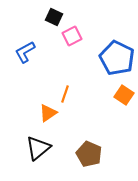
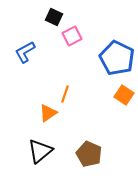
black triangle: moved 2 px right, 3 px down
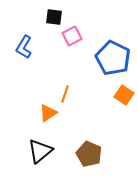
black square: rotated 18 degrees counterclockwise
blue L-shape: moved 1 px left, 5 px up; rotated 30 degrees counterclockwise
blue pentagon: moved 4 px left
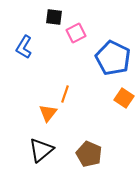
pink square: moved 4 px right, 3 px up
orange square: moved 3 px down
orange triangle: rotated 18 degrees counterclockwise
black triangle: moved 1 px right, 1 px up
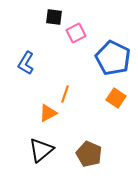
blue L-shape: moved 2 px right, 16 px down
orange square: moved 8 px left
orange triangle: rotated 24 degrees clockwise
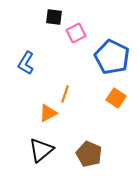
blue pentagon: moved 1 px left, 1 px up
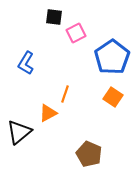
blue pentagon: rotated 12 degrees clockwise
orange square: moved 3 px left, 1 px up
black triangle: moved 22 px left, 18 px up
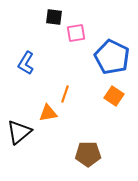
pink square: rotated 18 degrees clockwise
blue pentagon: rotated 12 degrees counterclockwise
orange square: moved 1 px right, 1 px up
orange triangle: rotated 18 degrees clockwise
brown pentagon: moved 1 px left; rotated 25 degrees counterclockwise
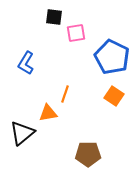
black triangle: moved 3 px right, 1 px down
